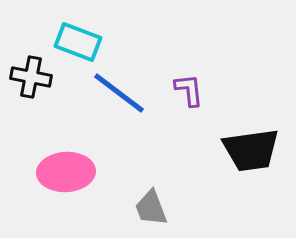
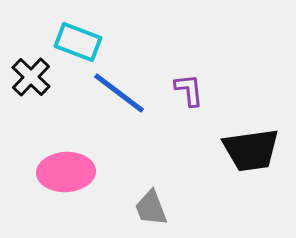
black cross: rotated 33 degrees clockwise
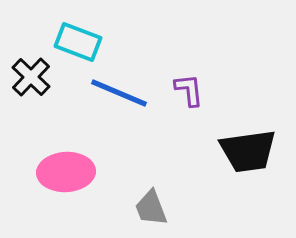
blue line: rotated 14 degrees counterclockwise
black trapezoid: moved 3 px left, 1 px down
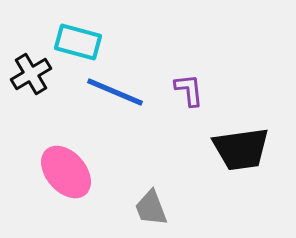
cyan rectangle: rotated 6 degrees counterclockwise
black cross: moved 3 px up; rotated 15 degrees clockwise
blue line: moved 4 px left, 1 px up
black trapezoid: moved 7 px left, 2 px up
pink ellipse: rotated 52 degrees clockwise
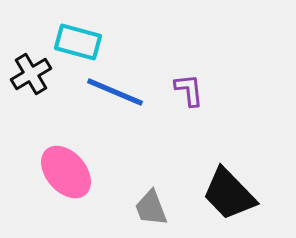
black trapezoid: moved 12 px left, 45 px down; rotated 54 degrees clockwise
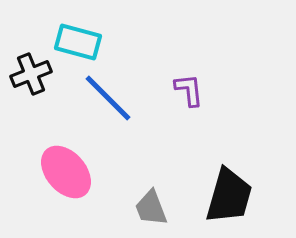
black cross: rotated 9 degrees clockwise
blue line: moved 7 px left, 6 px down; rotated 22 degrees clockwise
black trapezoid: moved 2 px down; rotated 120 degrees counterclockwise
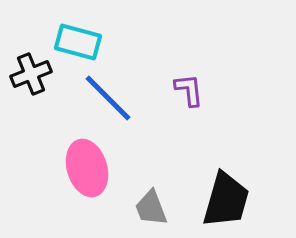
pink ellipse: moved 21 px right, 4 px up; rotated 24 degrees clockwise
black trapezoid: moved 3 px left, 4 px down
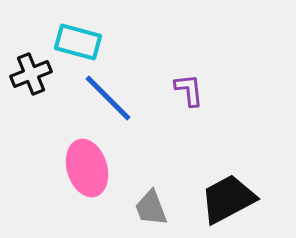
black trapezoid: moved 2 px right, 1 px up; rotated 134 degrees counterclockwise
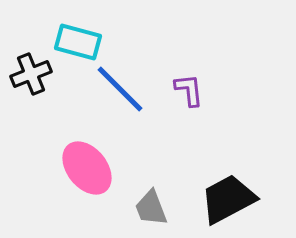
blue line: moved 12 px right, 9 px up
pink ellipse: rotated 22 degrees counterclockwise
